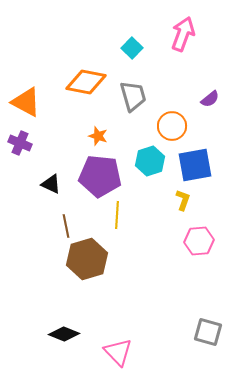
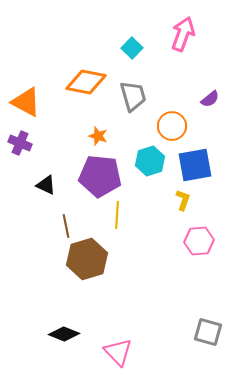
black triangle: moved 5 px left, 1 px down
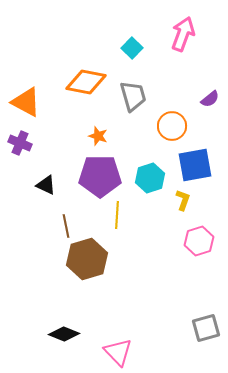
cyan hexagon: moved 17 px down
purple pentagon: rotated 6 degrees counterclockwise
pink hexagon: rotated 12 degrees counterclockwise
gray square: moved 2 px left, 4 px up; rotated 32 degrees counterclockwise
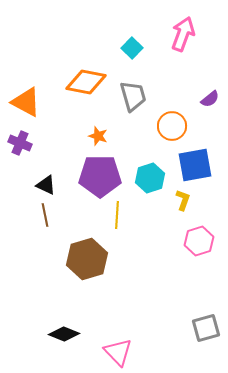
brown line: moved 21 px left, 11 px up
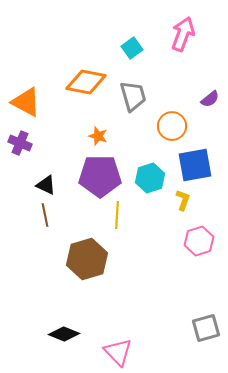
cyan square: rotated 10 degrees clockwise
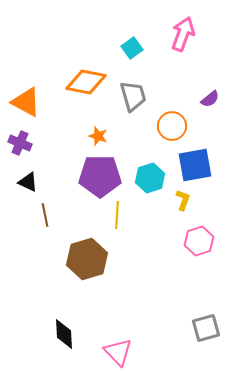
black triangle: moved 18 px left, 3 px up
black diamond: rotated 64 degrees clockwise
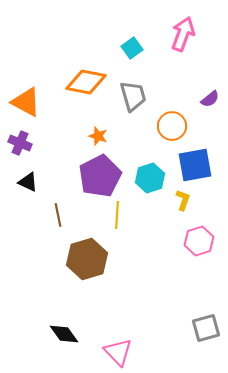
purple pentagon: rotated 27 degrees counterclockwise
brown line: moved 13 px right
black diamond: rotated 32 degrees counterclockwise
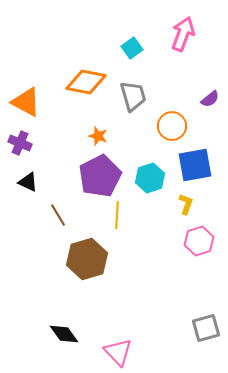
yellow L-shape: moved 3 px right, 4 px down
brown line: rotated 20 degrees counterclockwise
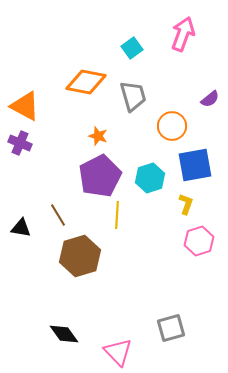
orange triangle: moved 1 px left, 4 px down
black triangle: moved 7 px left, 46 px down; rotated 15 degrees counterclockwise
brown hexagon: moved 7 px left, 3 px up
gray square: moved 35 px left
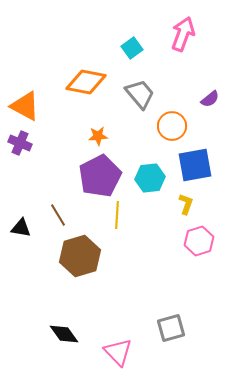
gray trapezoid: moved 7 px right, 2 px up; rotated 24 degrees counterclockwise
orange star: rotated 24 degrees counterclockwise
cyan hexagon: rotated 12 degrees clockwise
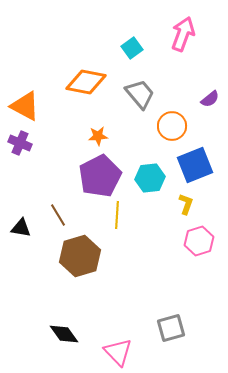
blue square: rotated 12 degrees counterclockwise
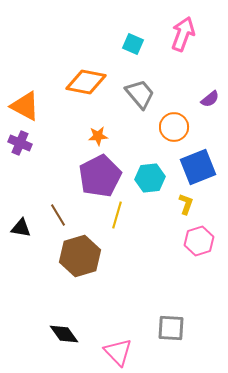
cyan square: moved 1 px right, 4 px up; rotated 30 degrees counterclockwise
orange circle: moved 2 px right, 1 px down
blue square: moved 3 px right, 2 px down
yellow line: rotated 12 degrees clockwise
gray square: rotated 20 degrees clockwise
